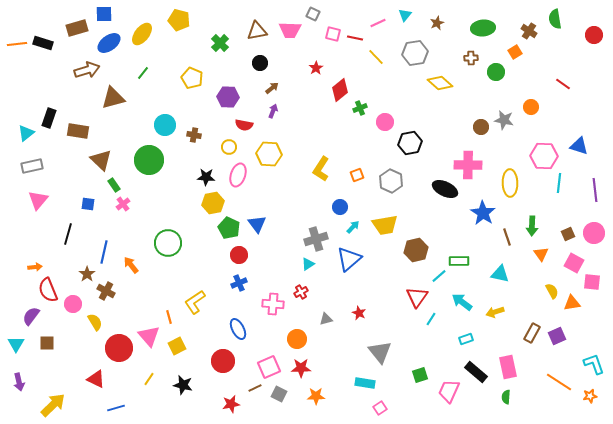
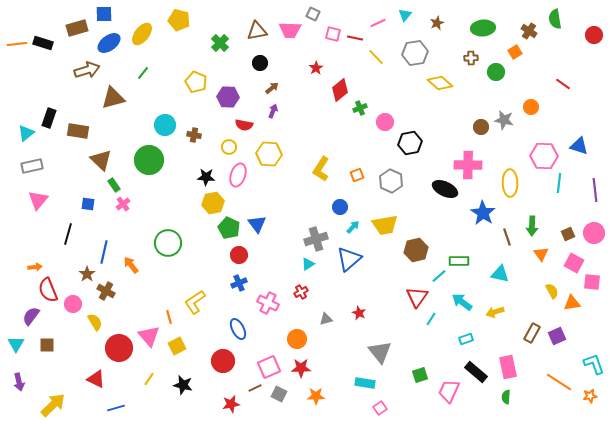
yellow pentagon at (192, 78): moved 4 px right, 4 px down
pink cross at (273, 304): moved 5 px left, 1 px up; rotated 20 degrees clockwise
brown square at (47, 343): moved 2 px down
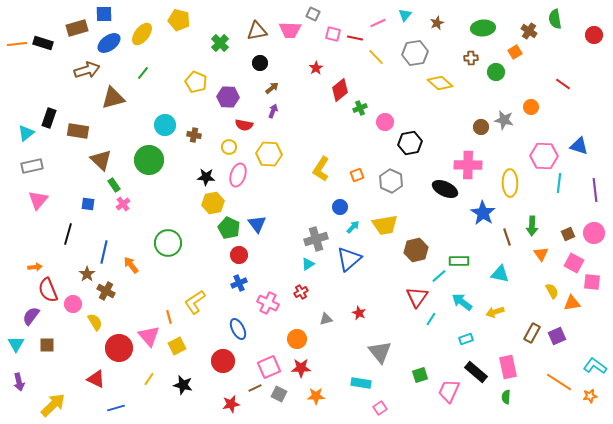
cyan L-shape at (594, 364): moved 1 px right, 2 px down; rotated 35 degrees counterclockwise
cyan rectangle at (365, 383): moved 4 px left
